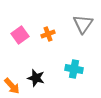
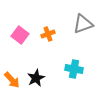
gray triangle: rotated 35 degrees clockwise
pink square: rotated 18 degrees counterclockwise
black star: rotated 30 degrees clockwise
orange arrow: moved 6 px up
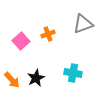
pink square: moved 1 px right, 6 px down; rotated 12 degrees clockwise
cyan cross: moved 1 px left, 4 px down
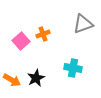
orange cross: moved 5 px left
cyan cross: moved 5 px up
orange arrow: rotated 18 degrees counterclockwise
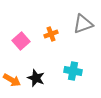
orange cross: moved 8 px right
cyan cross: moved 3 px down
black star: rotated 24 degrees counterclockwise
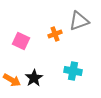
gray triangle: moved 4 px left, 3 px up
orange cross: moved 4 px right
pink square: rotated 24 degrees counterclockwise
black star: moved 2 px left; rotated 18 degrees clockwise
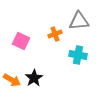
gray triangle: rotated 15 degrees clockwise
cyan cross: moved 5 px right, 16 px up
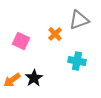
gray triangle: moved 1 px up; rotated 15 degrees counterclockwise
orange cross: rotated 24 degrees counterclockwise
cyan cross: moved 1 px left, 6 px down
orange arrow: rotated 114 degrees clockwise
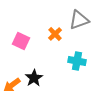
orange arrow: moved 5 px down
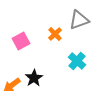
pink square: rotated 36 degrees clockwise
cyan cross: rotated 30 degrees clockwise
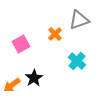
pink square: moved 3 px down
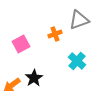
orange cross: rotated 24 degrees clockwise
